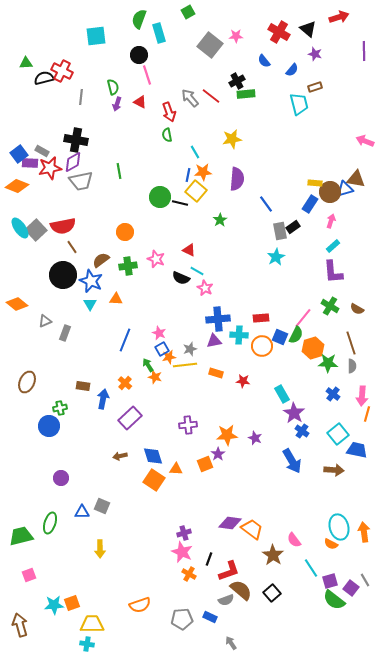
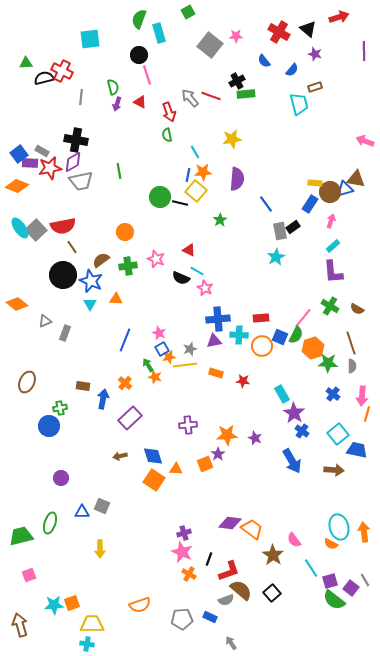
cyan square at (96, 36): moved 6 px left, 3 px down
red line at (211, 96): rotated 18 degrees counterclockwise
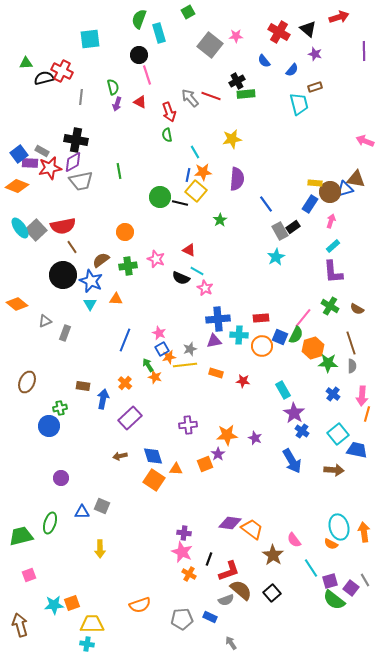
gray rectangle at (280, 231): rotated 18 degrees counterclockwise
cyan rectangle at (282, 394): moved 1 px right, 4 px up
purple cross at (184, 533): rotated 24 degrees clockwise
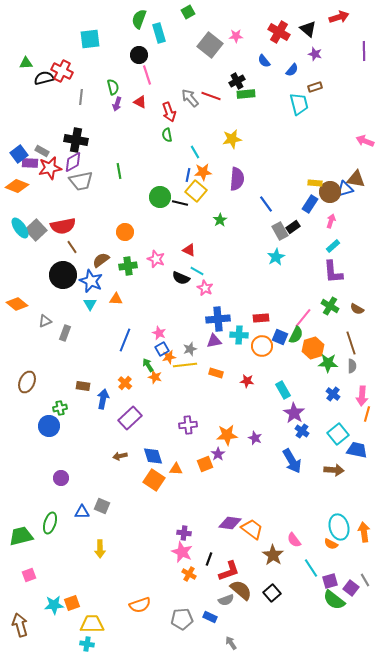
red star at (243, 381): moved 4 px right
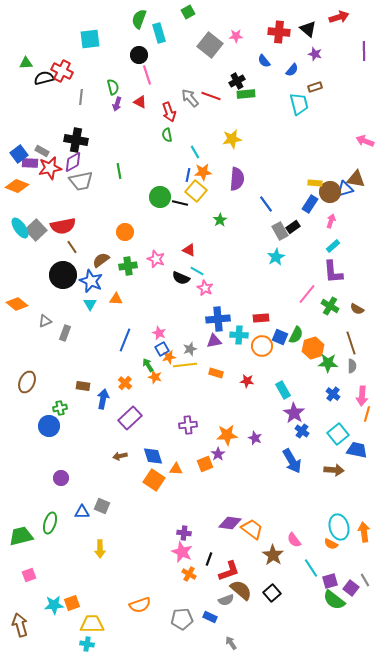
red cross at (279, 32): rotated 25 degrees counterclockwise
pink line at (303, 318): moved 4 px right, 24 px up
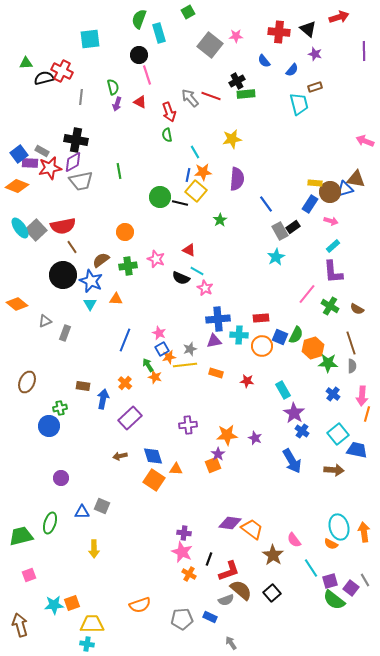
pink arrow at (331, 221): rotated 88 degrees clockwise
orange square at (205, 464): moved 8 px right, 1 px down
yellow arrow at (100, 549): moved 6 px left
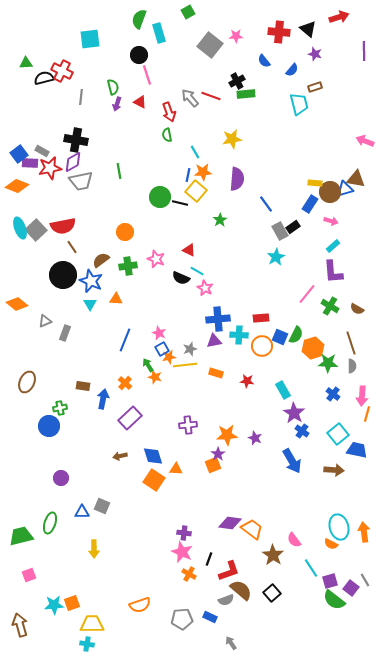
cyan ellipse at (20, 228): rotated 15 degrees clockwise
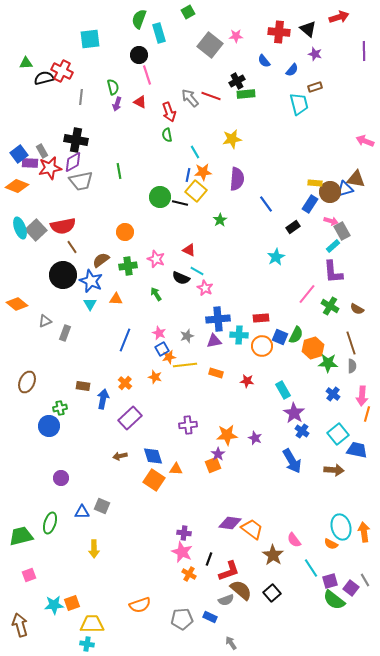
gray rectangle at (42, 151): rotated 32 degrees clockwise
gray rectangle at (280, 231): moved 62 px right
gray star at (190, 349): moved 3 px left, 13 px up
green arrow at (148, 365): moved 8 px right, 71 px up
cyan ellipse at (339, 527): moved 2 px right
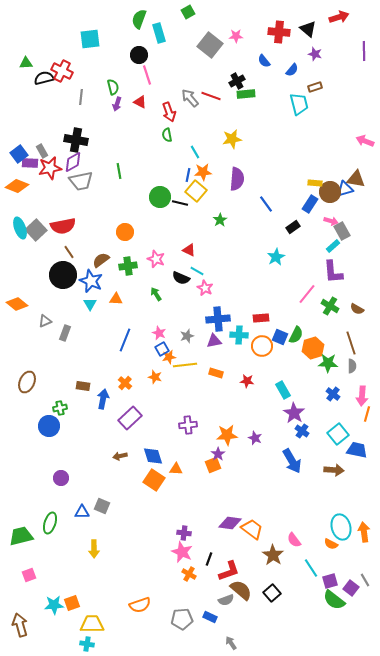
brown line at (72, 247): moved 3 px left, 5 px down
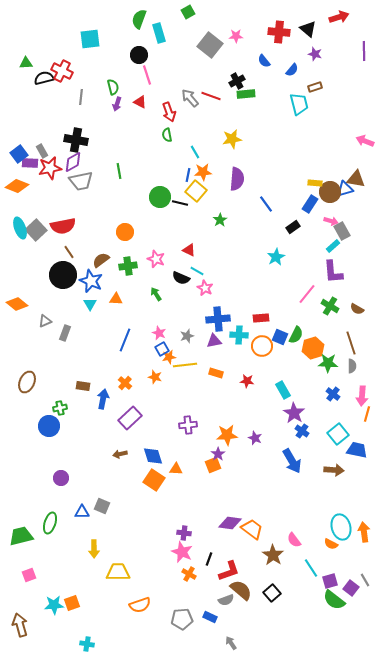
brown arrow at (120, 456): moved 2 px up
yellow trapezoid at (92, 624): moved 26 px right, 52 px up
